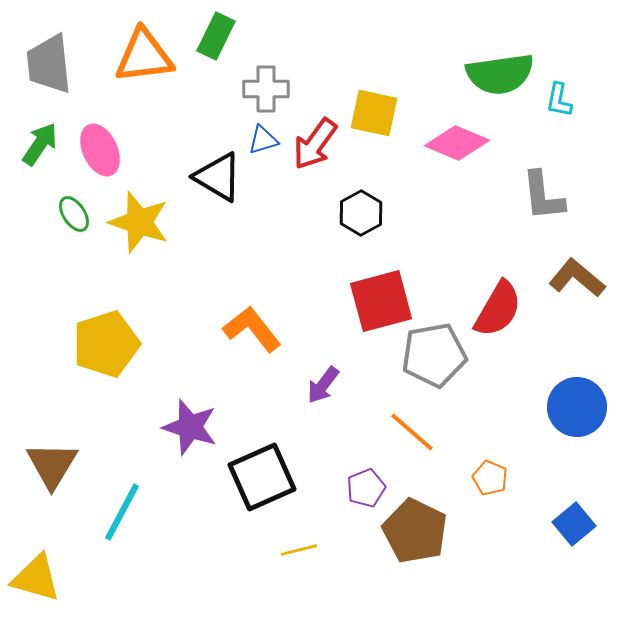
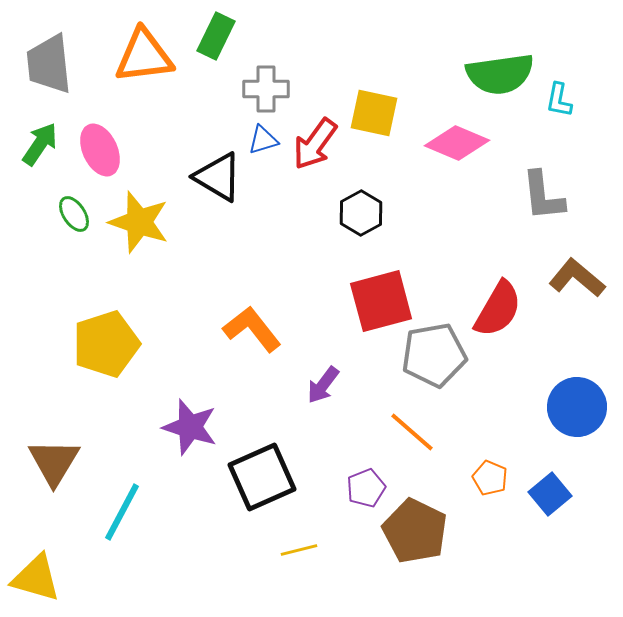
brown triangle: moved 2 px right, 3 px up
blue square: moved 24 px left, 30 px up
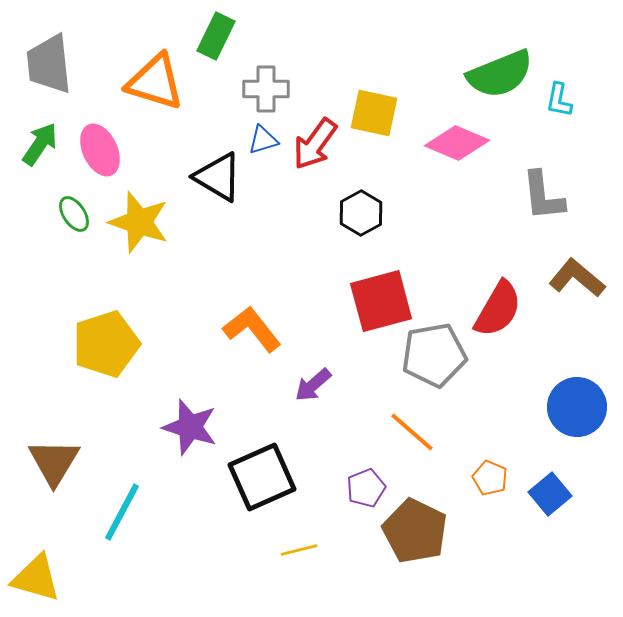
orange triangle: moved 11 px right, 26 px down; rotated 24 degrees clockwise
green semicircle: rotated 14 degrees counterclockwise
purple arrow: moved 10 px left; rotated 12 degrees clockwise
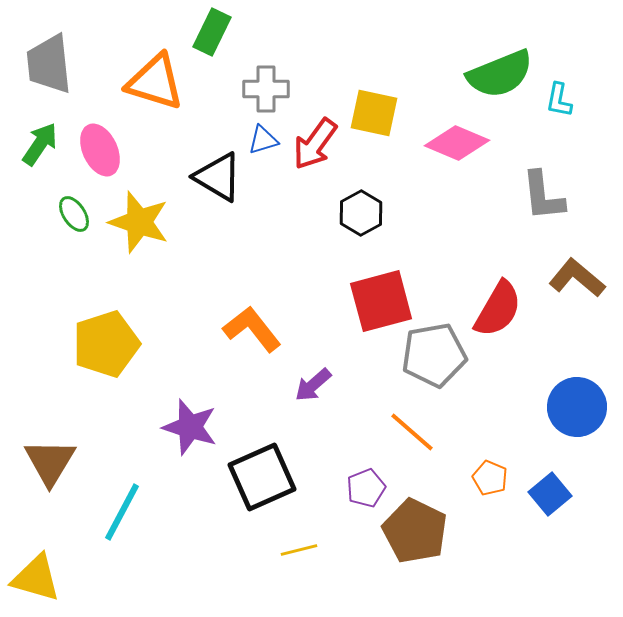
green rectangle: moved 4 px left, 4 px up
brown triangle: moved 4 px left
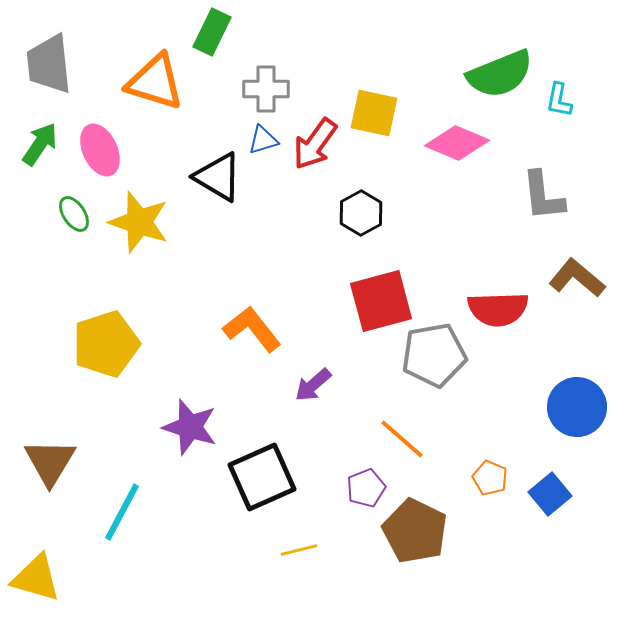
red semicircle: rotated 58 degrees clockwise
orange line: moved 10 px left, 7 px down
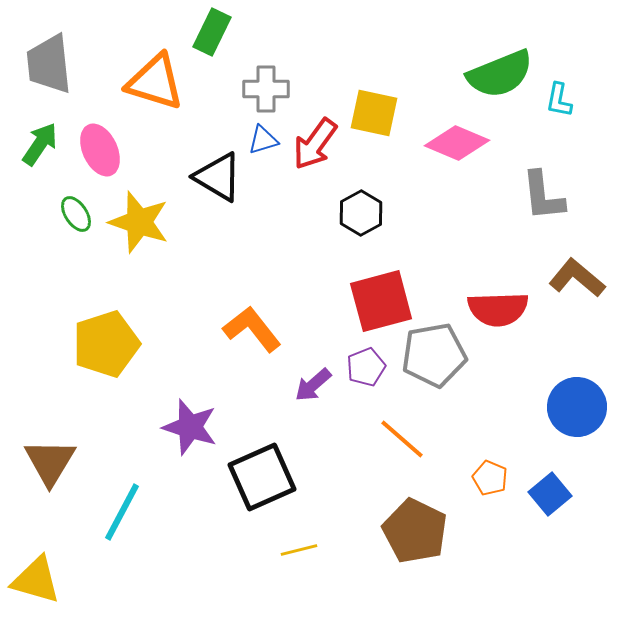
green ellipse: moved 2 px right
purple pentagon: moved 121 px up
yellow triangle: moved 2 px down
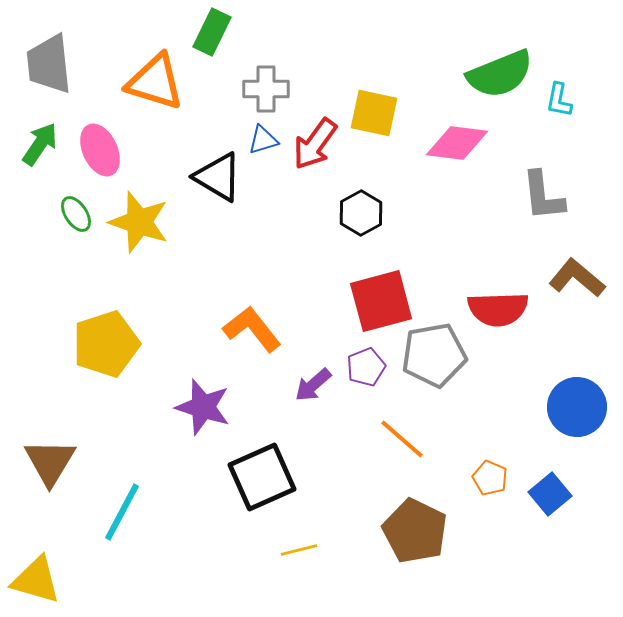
pink diamond: rotated 16 degrees counterclockwise
purple star: moved 13 px right, 20 px up
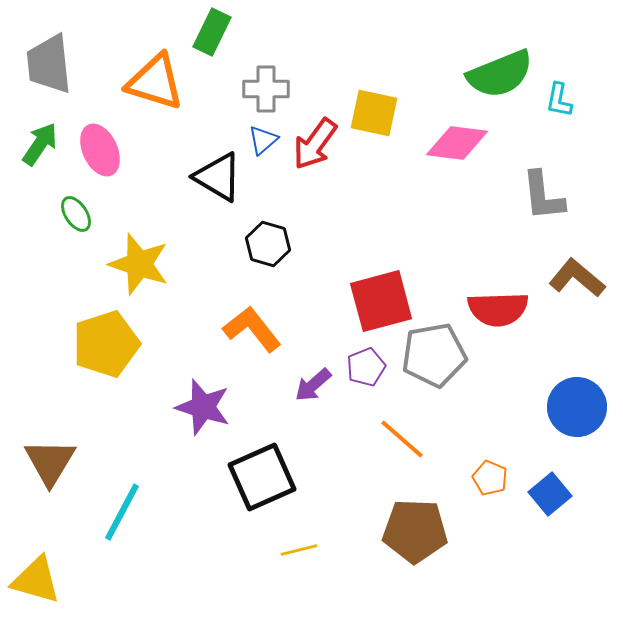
blue triangle: rotated 24 degrees counterclockwise
black hexagon: moved 93 px left, 31 px down; rotated 15 degrees counterclockwise
yellow star: moved 42 px down
brown pentagon: rotated 24 degrees counterclockwise
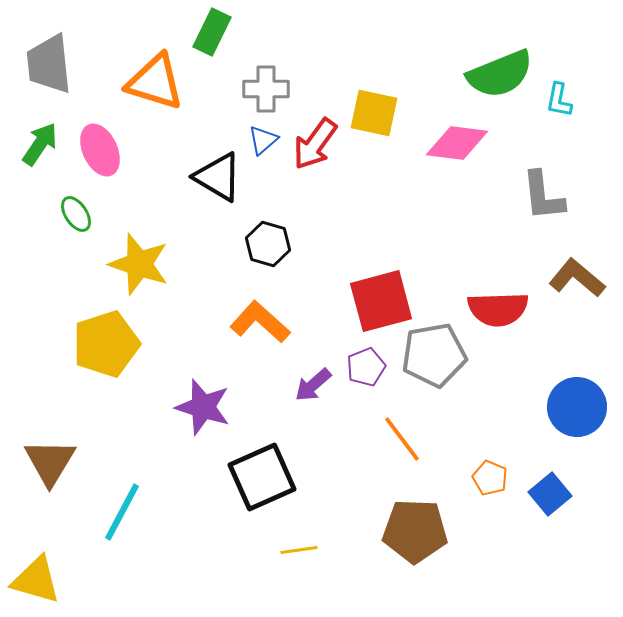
orange L-shape: moved 8 px right, 7 px up; rotated 10 degrees counterclockwise
orange line: rotated 12 degrees clockwise
yellow line: rotated 6 degrees clockwise
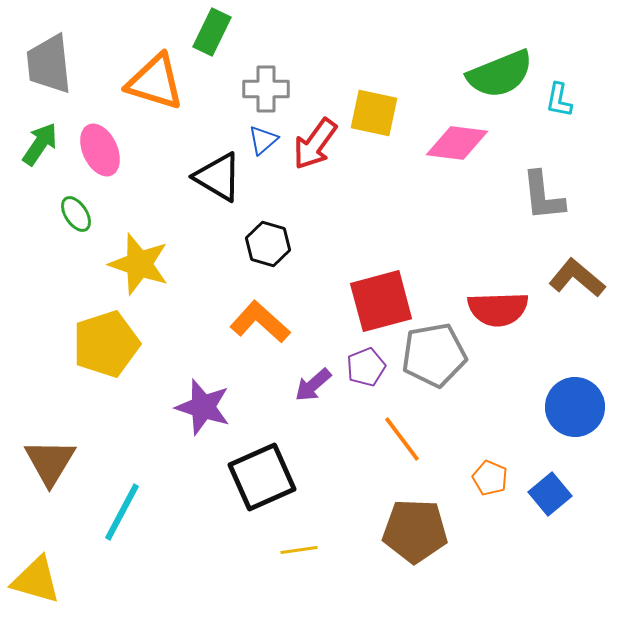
blue circle: moved 2 px left
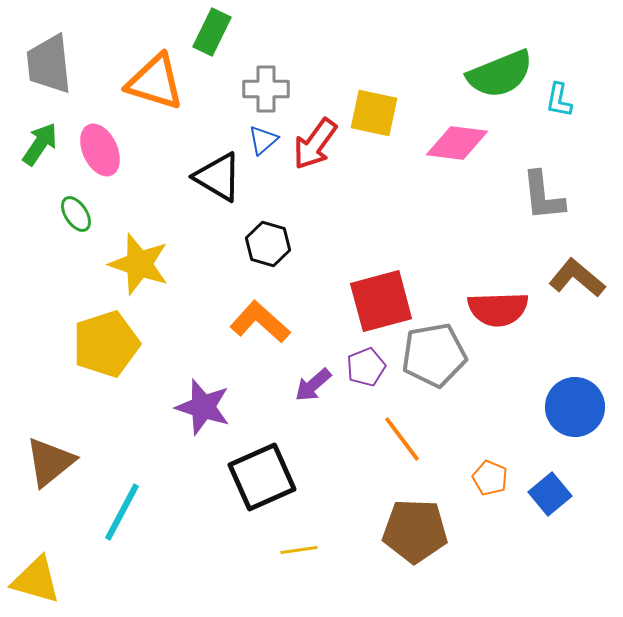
brown triangle: rotated 20 degrees clockwise
